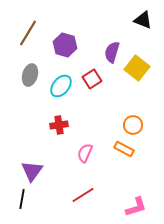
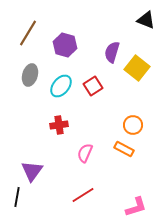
black triangle: moved 3 px right
red square: moved 1 px right, 7 px down
black line: moved 5 px left, 2 px up
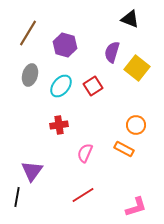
black triangle: moved 16 px left, 1 px up
orange circle: moved 3 px right
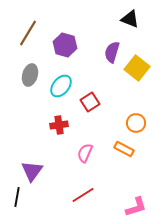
red square: moved 3 px left, 16 px down
orange circle: moved 2 px up
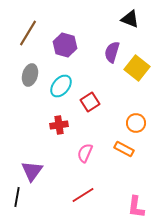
pink L-shape: rotated 115 degrees clockwise
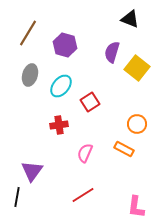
orange circle: moved 1 px right, 1 px down
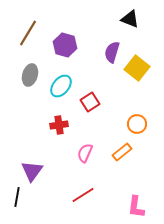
orange rectangle: moved 2 px left, 3 px down; rotated 66 degrees counterclockwise
